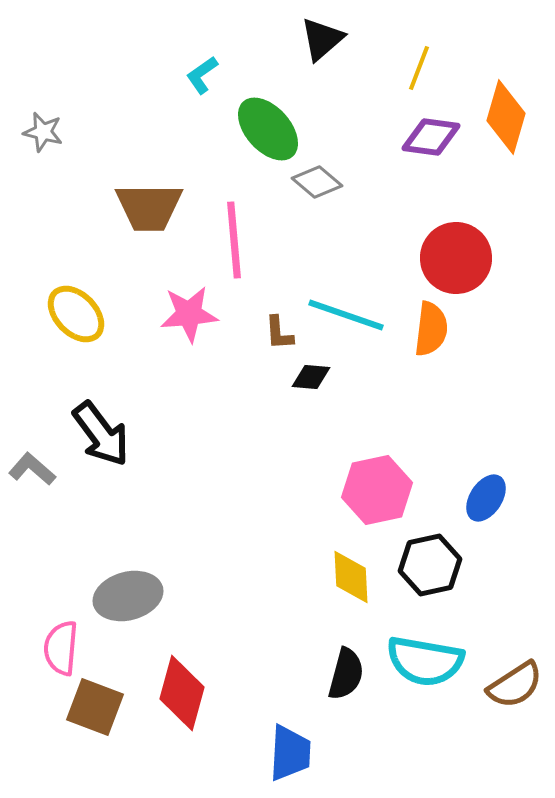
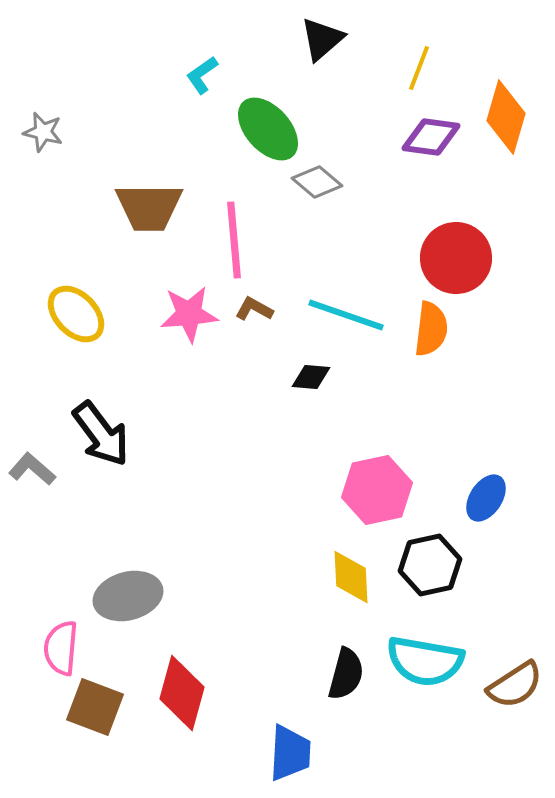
brown L-shape: moved 25 px left, 24 px up; rotated 123 degrees clockwise
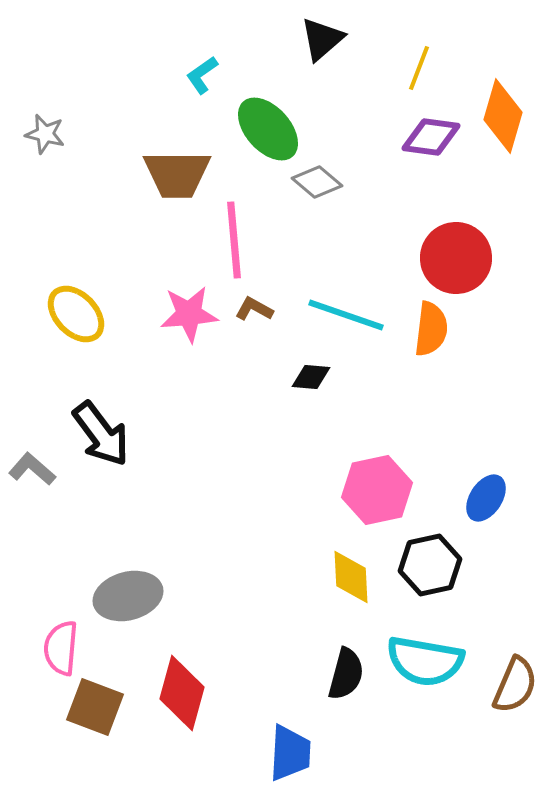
orange diamond: moved 3 px left, 1 px up
gray star: moved 2 px right, 2 px down
brown trapezoid: moved 28 px right, 33 px up
brown semicircle: rotated 34 degrees counterclockwise
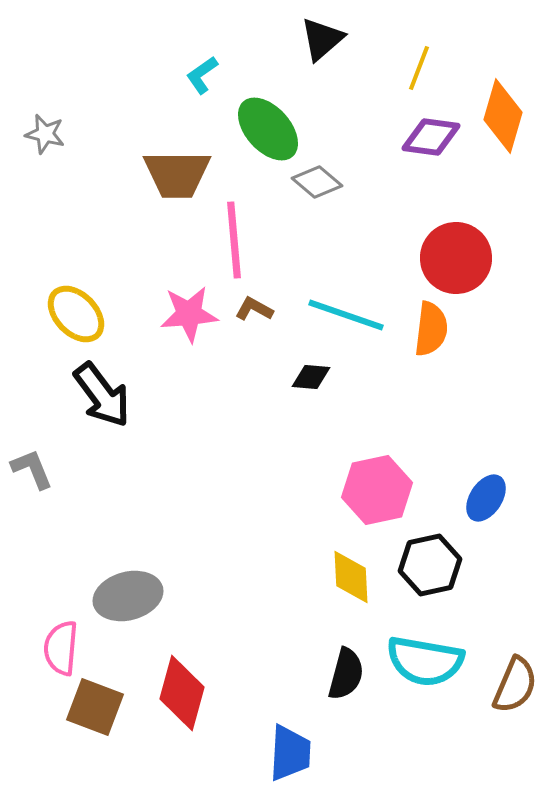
black arrow: moved 1 px right, 39 px up
gray L-shape: rotated 27 degrees clockwise
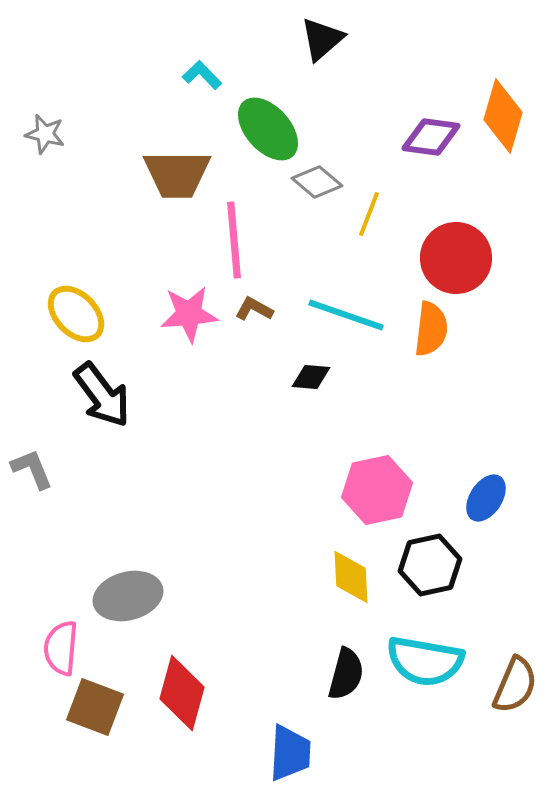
yellow line: moved 50 px left, 146 px down
cyan L-shape: rotated 81 degrees clockwise
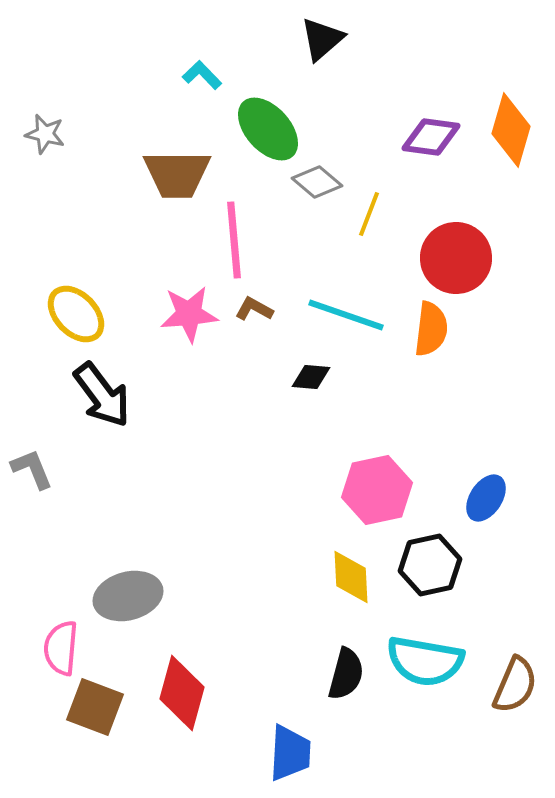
orange diamond: moved 8 px right, 14 px down
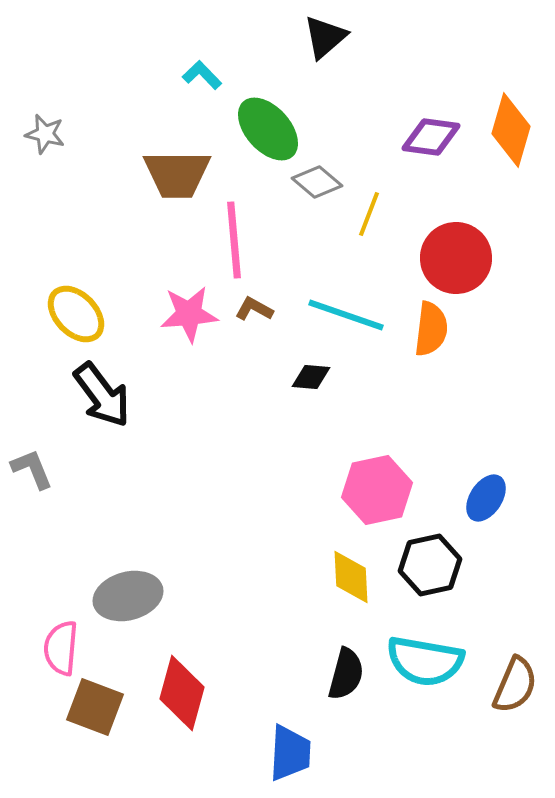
black triangle: moved 3 px right, 2 px up
